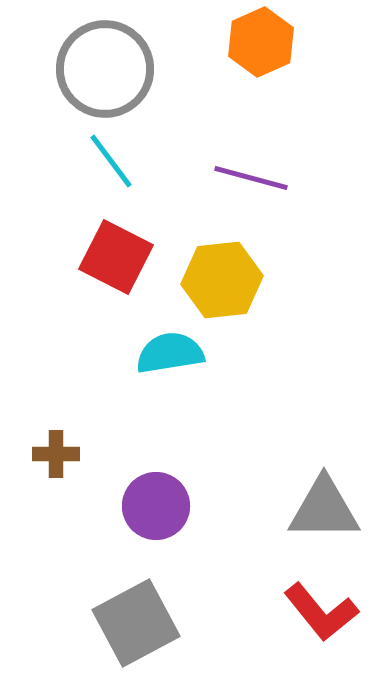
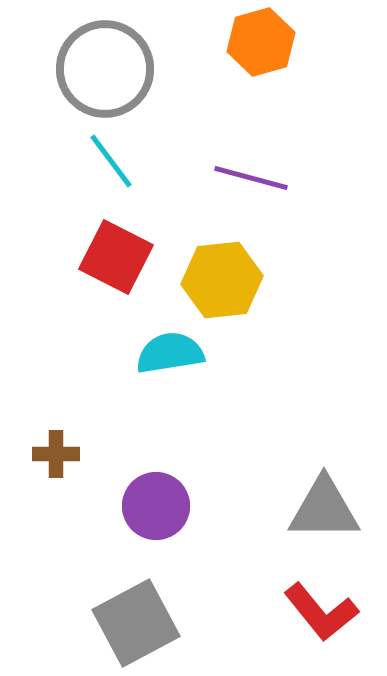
orange hexagon: rotated 8 degrees clockwise
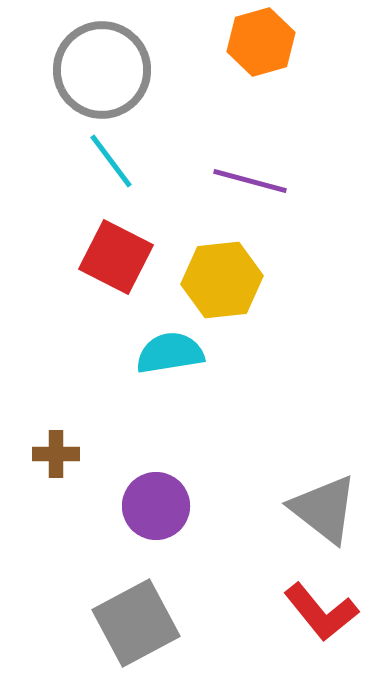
gray circle: moved 3 px left, 1 px down
purple line: moved 1 px left, 3 px down
gray triangle: rotated 38 degrees clockwise
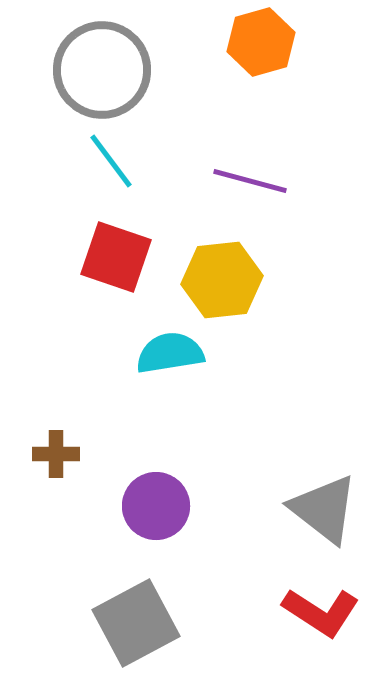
red square: rotated 8 degrees counterclockwise
red L-shape: rotated 18 degrees counterclockwise
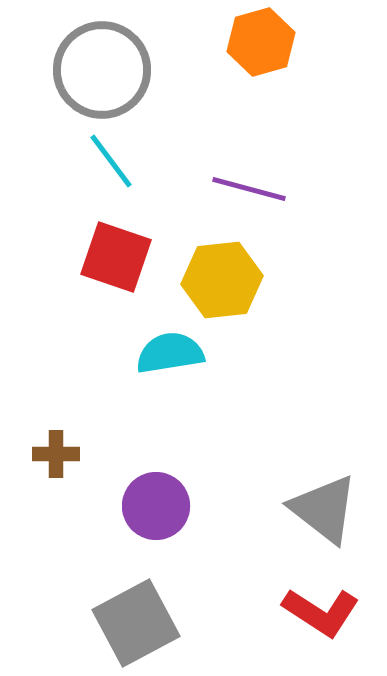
purple line: moved 1 px left, 8 px down
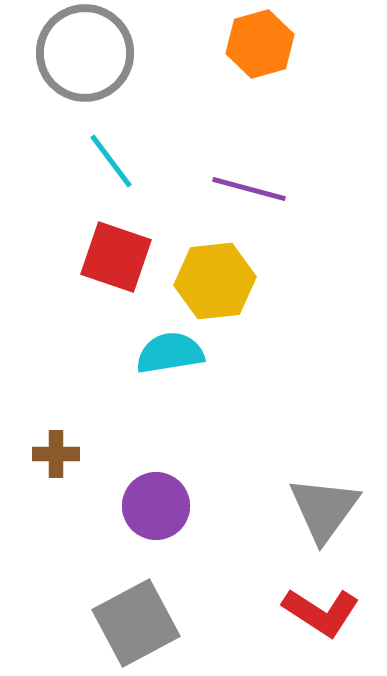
orange hexagon: moved 1 px left, 2 px down
gray circle: moved 17 px left, 17 px up
yellow hexagon: moved 7 px left, 1 px down
gray triangle: rotated 28 degrees clockwise
